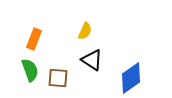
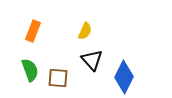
orange rectangle: moved 1 px left, 8 px up
black triangle: rotated 15 degrees clockwise
blue diamond: moved 7 px left, 1 px up; rotated 28 degrees counterclockwise
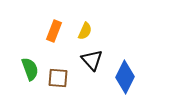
orange rectangle: moved 21 px right
green semicircle: moved 1 px up
blue diamond: moved 1 px right
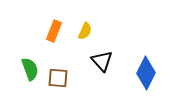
black triangle: moved 10 px right, 1 px down
blue diamond: moved 21 px right, 4 px up
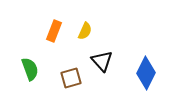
brown square: moved 13 px right; rotated 20 degrees counterclockwise
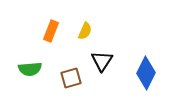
orange rectangle: moved 3 px left
black triangle: rotated 15 degrees clockwise
green semicircle: rotated 105 degrees clockwise
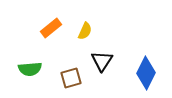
orange rectangle: moved 3 px up; rotated 30 degrees clockwise
